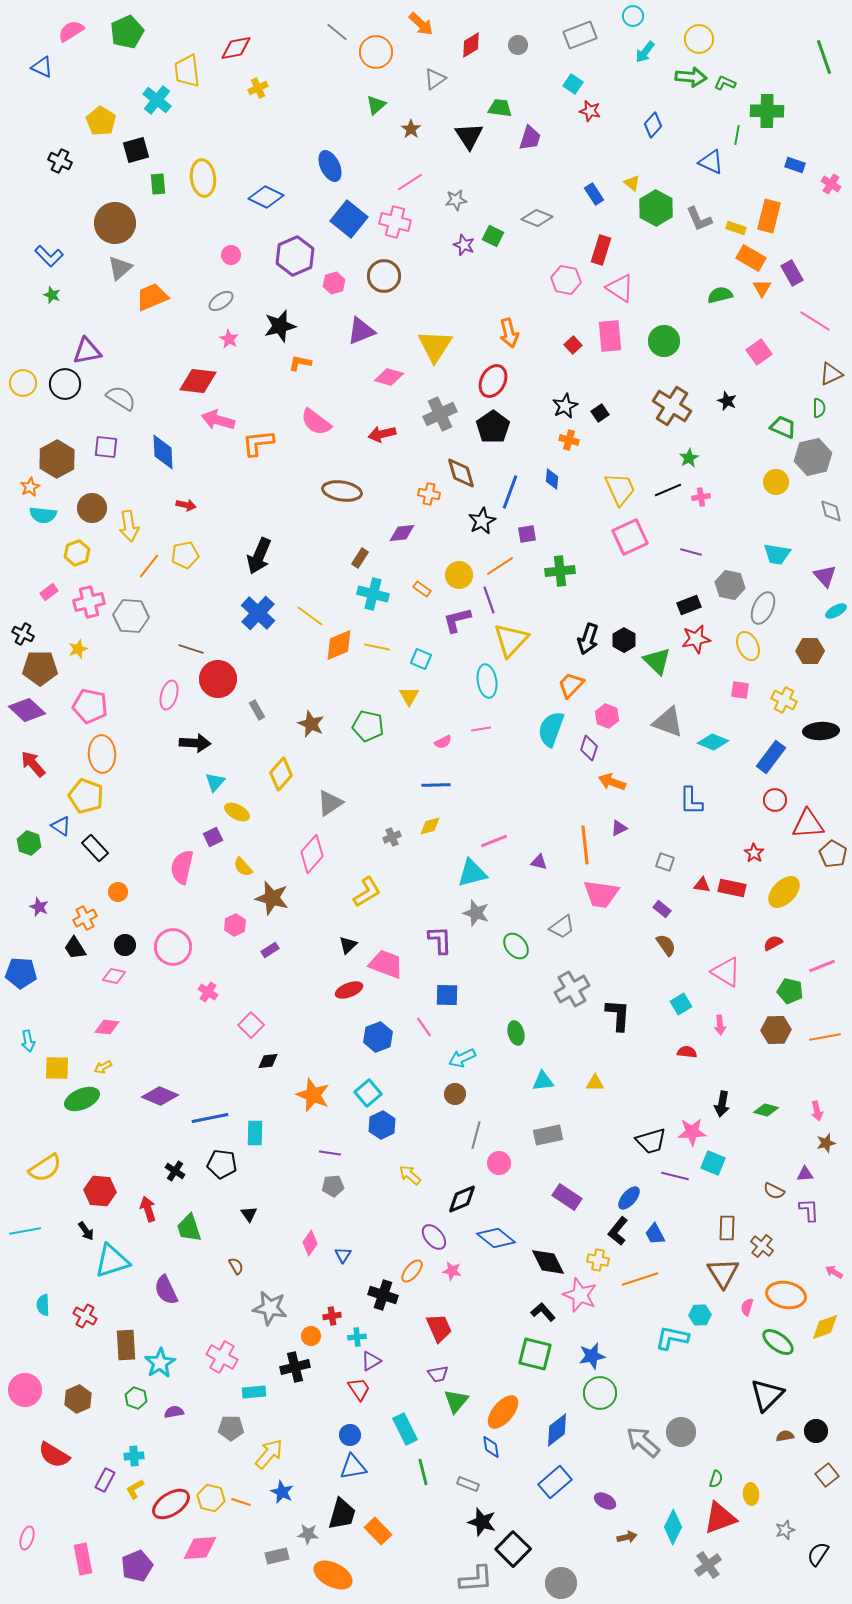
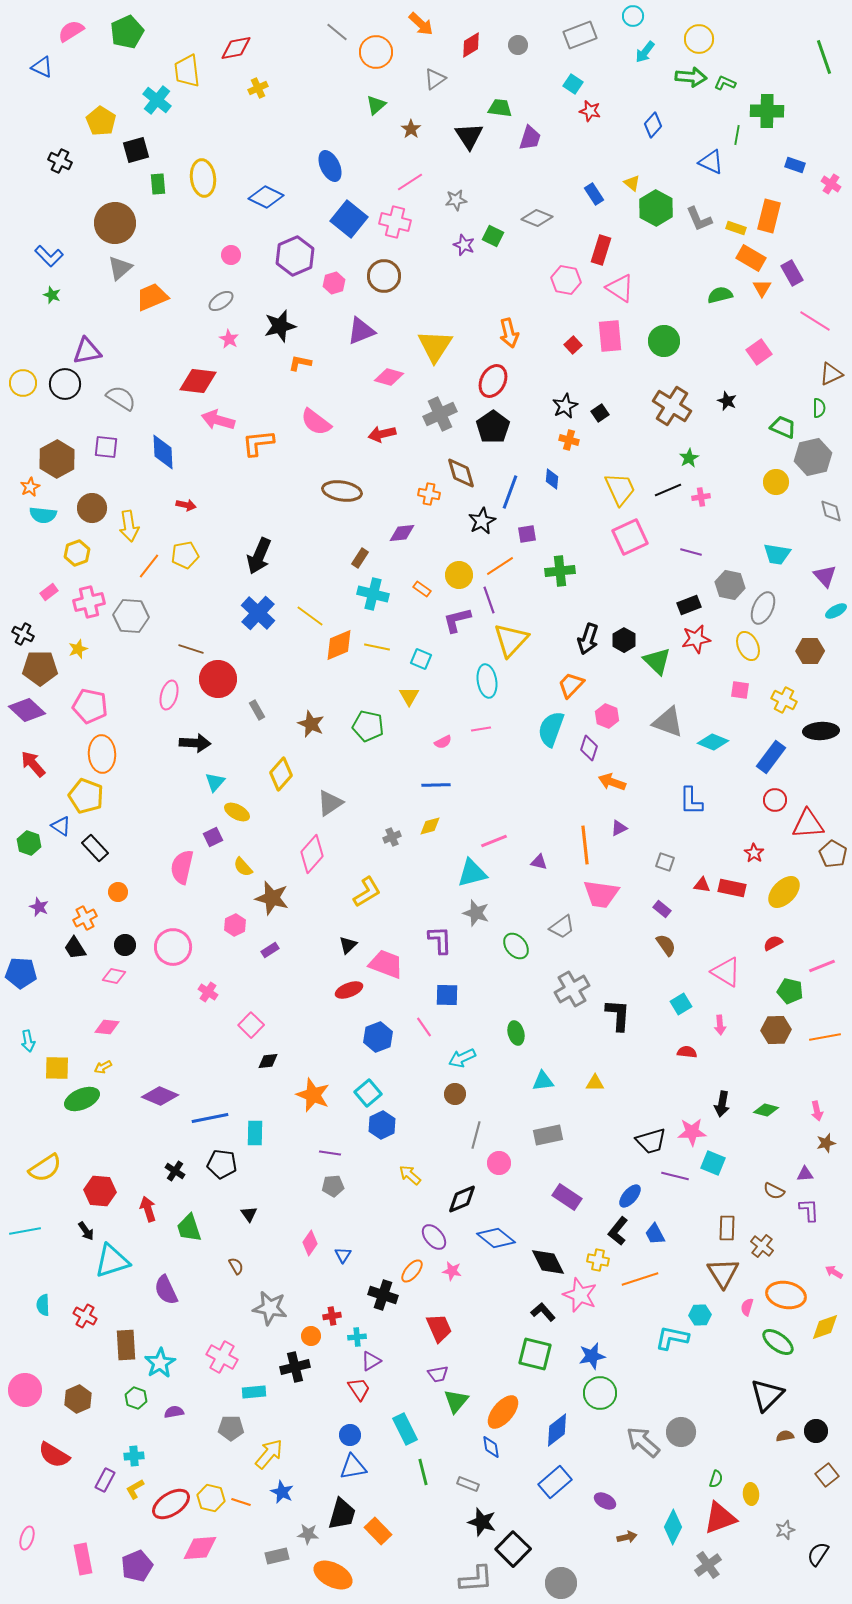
blue ellipse at (629, 1198): moved 1 px right, 2 px up
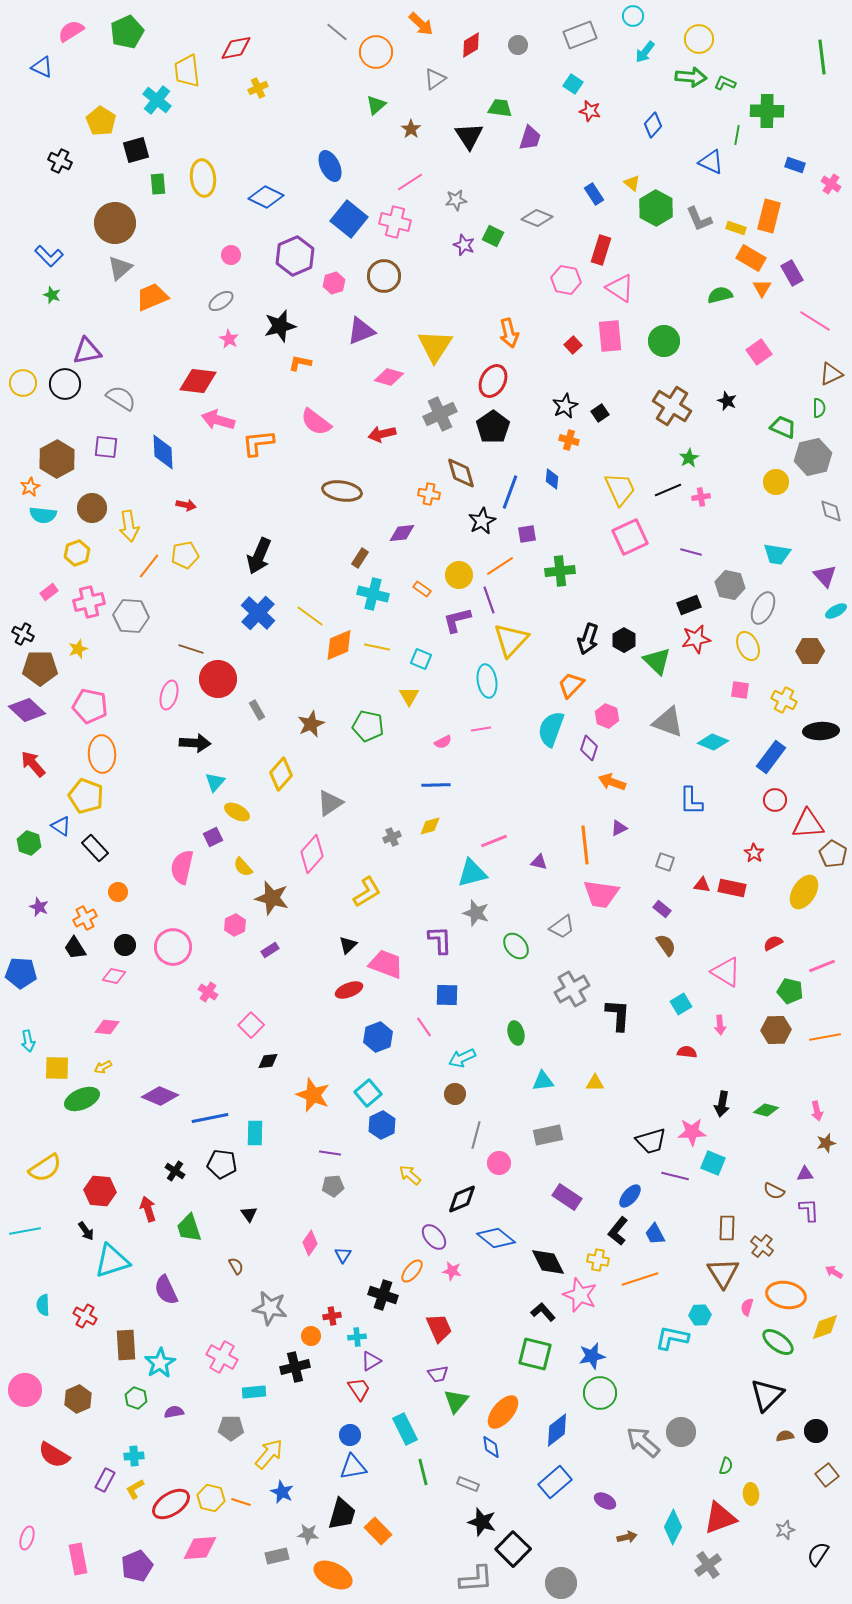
green line at (824, 57): moved 2 px left; rotated 12 degrees clockwise
brown star at (311, 724): rotated 24 degrees clockwise
yellow ellipse at (784, 892): moved 20 px right; rotated 12 degrees counterclockwise
green semicircle at (716, 1479): moved 10 px right, 13 px up
pink rectangle at (83, 1559): moved 5 px left
